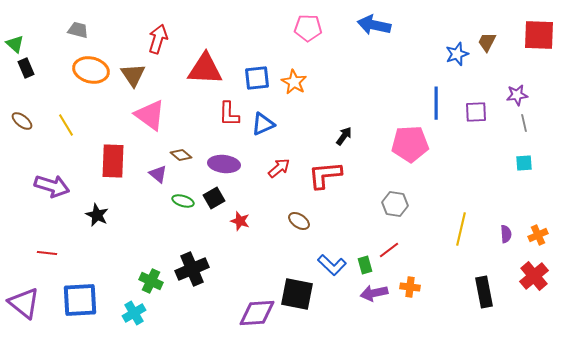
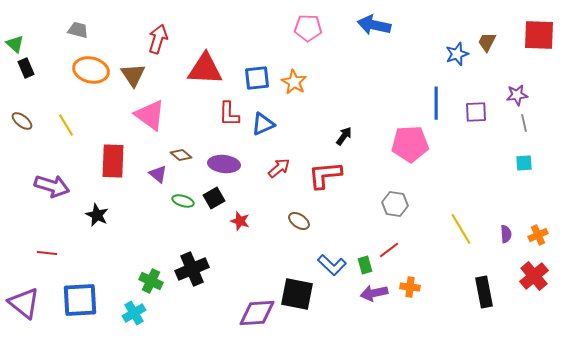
yellow line at (461, 229): rotated 44 degrees counterclockwise
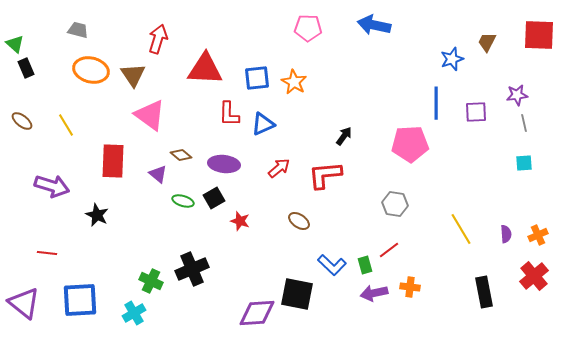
blue star at (457, 54): moved 5 px left, 5 px down
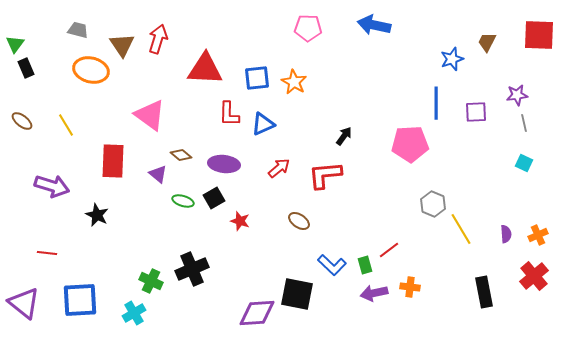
green triangle at (15, 44): rotated 24 degrees clockwise
brown triangle at (133, 75): moved 11 px left, 30 px up
cyan square at (524, 163): rotated 30 degrees clockwise
gray hexagon at (395, 204): moved 38 px right; rotated 15 degrees clockwise
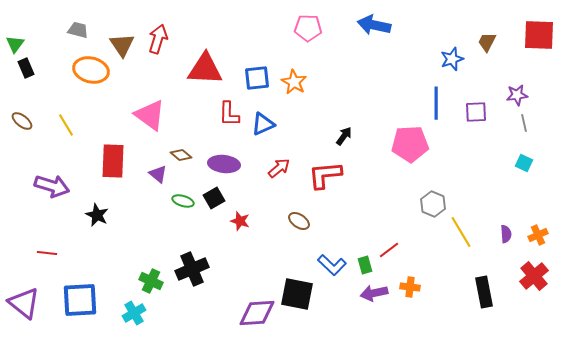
yellow line at (461, 229): moved 3 px down
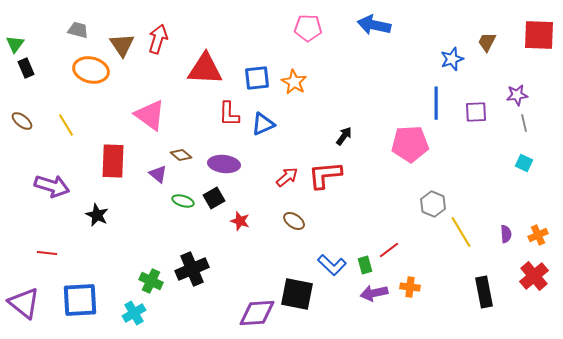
red arrow at (279, 168): moved 8 px right, 9 px down
brown ellipse at (299, 221): moved 5 px left
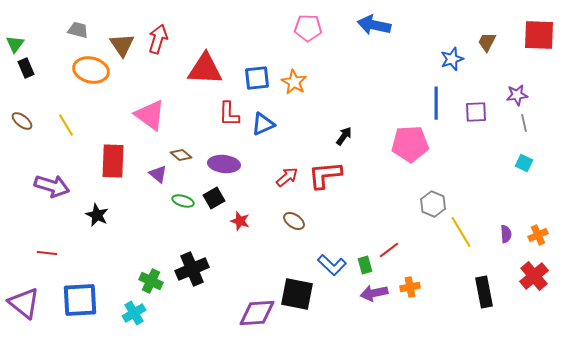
orange cross at (410, 287): rotated 18 degrees counterclockwise
